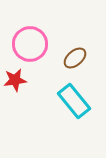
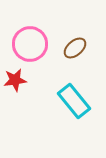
brown ellipse: moved 10 px up
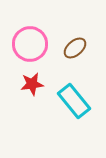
red star: moved 17 px right, 4 px down
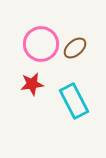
pink circle: moved 11 px right
cyan rectangle: rotated 12 degrees clockwise
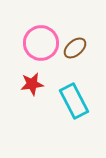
pink circle: moved 1 px up
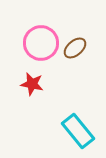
red star: rotated 20 degrees clockwise
cyan rectangle: moved 4 px right, 30 px down; rotated 12 degrees counterclockwise
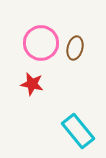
brown ellipse: rotated 35 degrees counterclockwise
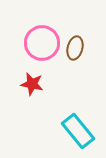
pink circle: moved 1 px right
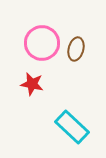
brown ellipse: moved 1 px right, 1 px down
cyan rectangle: moved 6 px left, 4 px up; rotated 8 degrees counterclockwise
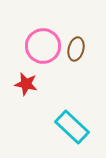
pink circle: moved 1 px right, 3 px down
red star: moved 6 px left
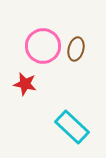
red star: moved 1 px left
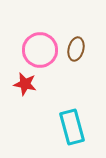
pink circle: moved 3 px left, 4 px down
cyan rectangle: rotated 32 degrees clockwise
